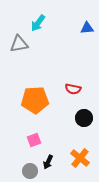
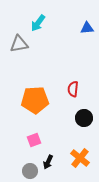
red semicircle: rotated 84 degrees clockwise
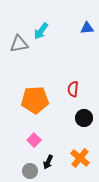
cyan arrow: moved 3 px right, 8 px down
pink square: rotated 24 degrees counterclockwise
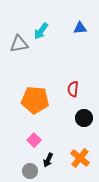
blue triangle: moved 7 px left
orange pentagon: rotated 8 degrees clockwise
black arrow: moved 2 px up
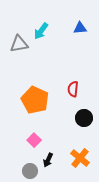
orange pentagon: rotated 20 degrees clockwise
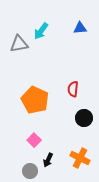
orange cross: rotated 12 degrees counterclockwise
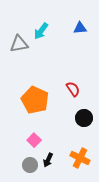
red semicircle: rotated 140 degrees clockwise
gray circle: moved 6 px up
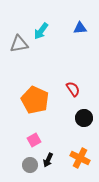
pink square: rotated 16 degrees clockwise
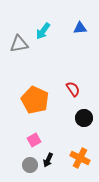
cyan arrow: moved 2 px right
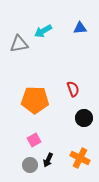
cyan arrow: rotated 24 degrees clockwise
red semicircle: rotated 14 degrees clockwise
orange pentagon: rotated 24 degrees counterclockwise
